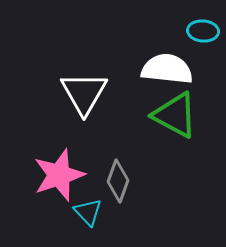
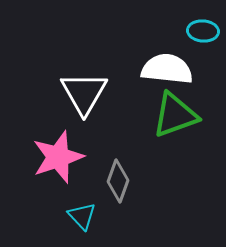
green triangle: rotated 48 degrees counterclockwise
pink star: moved 1 px left, 18 px up
cyan triangle: moved 6 px left, 4 px down
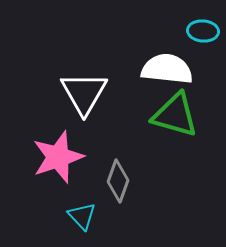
green triangle: rotated 36 degrees clockwise
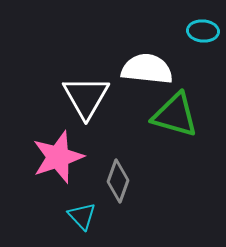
white semicircle: moved 20 px left
white triangle: moved 2 px right, 4 px down
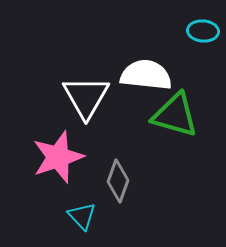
white semicircle: moved 1 px left, 6 px down
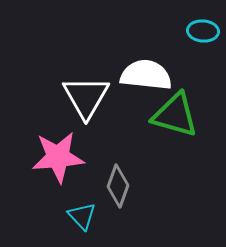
pink star: rotated 14 degrees clockwise
gray diamond: moved 5 px down
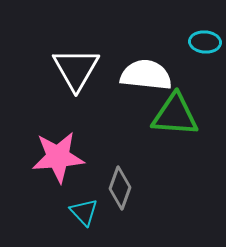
cyan ellipse: moved 2 px right, 11 px down
white triangle: moved 10 px left, 28 px up
green triangle: rotated 12 degrees counterclockwise
gray diamond: moved 2 px right, 2 px down
cyan triangle: moved 2 px right, 4 px up
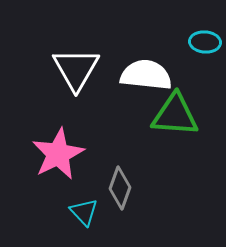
pink star: moved 3 px up; rotated 22 degrees counterclockwise
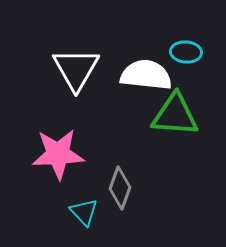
cyan ellipse: moved 19 px left, 10 px down
pink star: rotated 24 degrees clockwise
